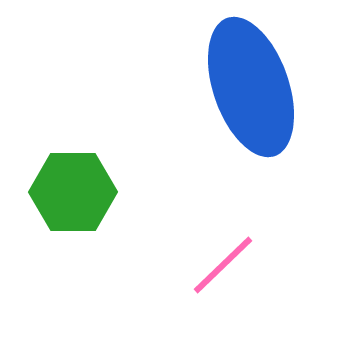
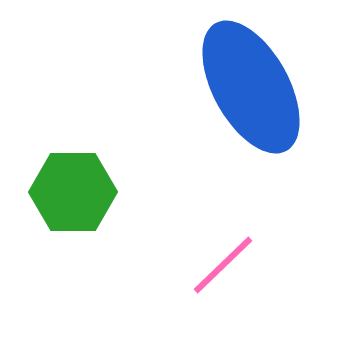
blue ellipse: rotated 10 degrees counterclockwise
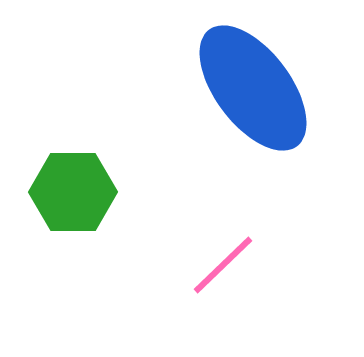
blue ellipse: moved 2 px right, 1 px down; rotated 8 degrees counterclockwise
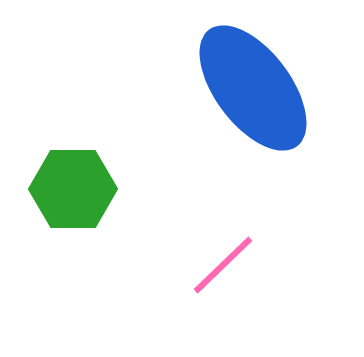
green hexagon: moved 3 px up
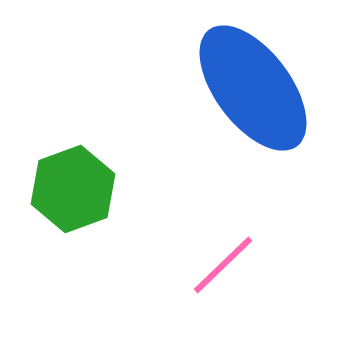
green hexagon: rotated 20 degrees counterclockwise
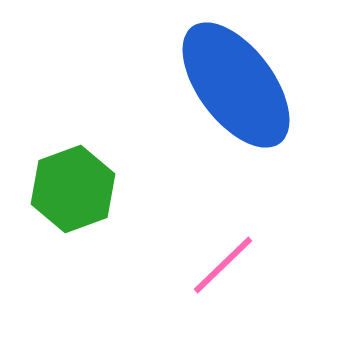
blue ellipse: moved 17 px left, 3 px up
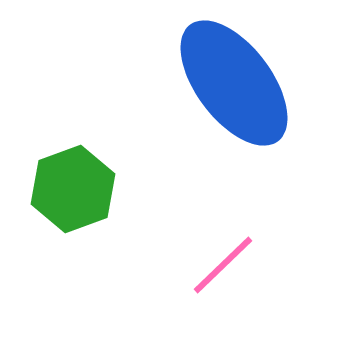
blue ellipse: moved 2 px left, 2 px up
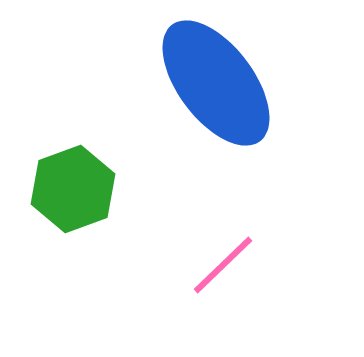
blue ellipse: moved 18 px left
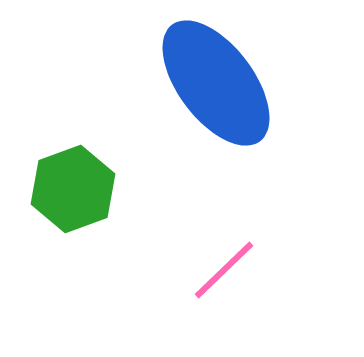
pink line: moved 1 px right, 5 px down
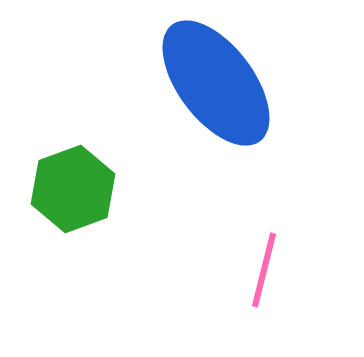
pink line: moved 40 px right; rotated 32 degrees counterclockwise
